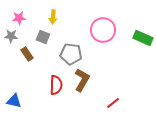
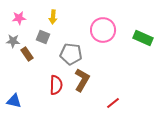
gray star: moved 2 px right, 5 px down
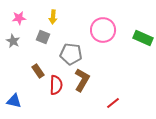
gray star: rotated 24 degrees clockwise
brown rectangle: moved 11 px right, 17 px down
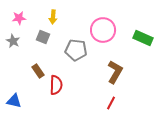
gray pentagon: moved 5 px right, 4 px up
brown L-shape: moved 33 px right, 8 px up
red line: moved 2 px left; rotated 24 degrees counterclockwise
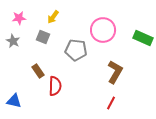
yellow arrow: rotated 32 degrees clockwise
red semicircle: moved 1 px left, 1 px down
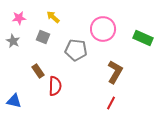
yellow arrow: rotated 96 degrees clockwise
pink circle: moved 1 px up
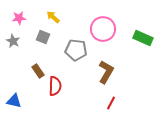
brown L-shape: moved 9 px left
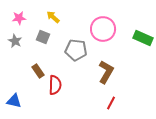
gray star: moved 2 px right
red semicircle: moved 1 px up
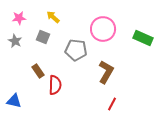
red line: moved 1 px right, 1 px down
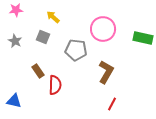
pink star: moved 3 px left, 8 px up
green rectangle: rotated 12 degrees counterclockwise
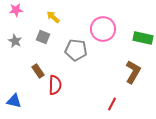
brown L-shape: moved 27 px right
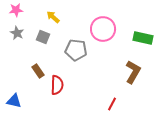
gray star: moved 2 px right, 8 px up
red semicircle: moved 2 px right
